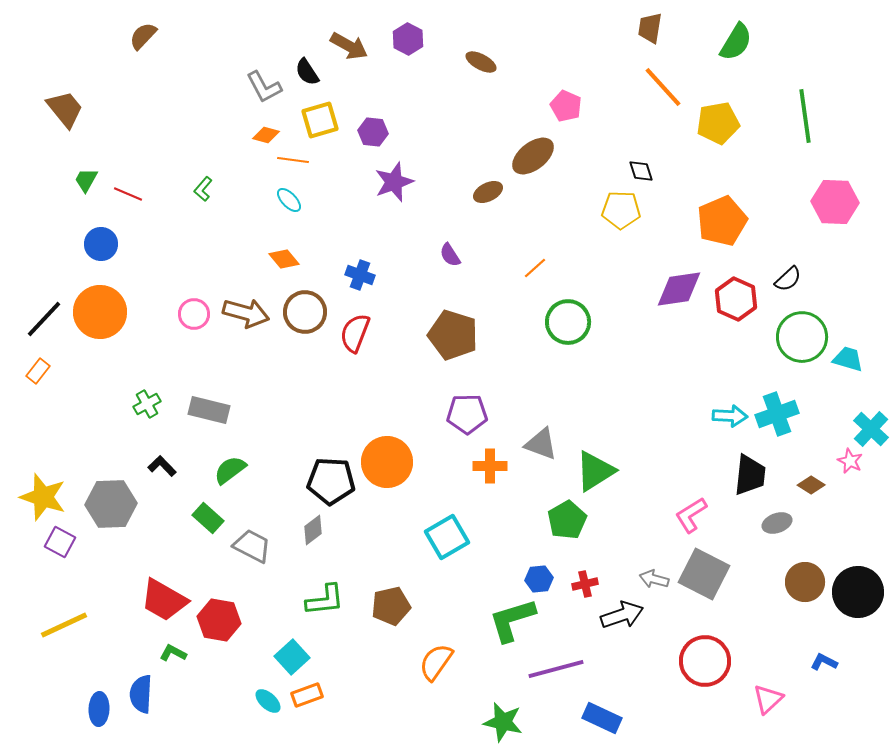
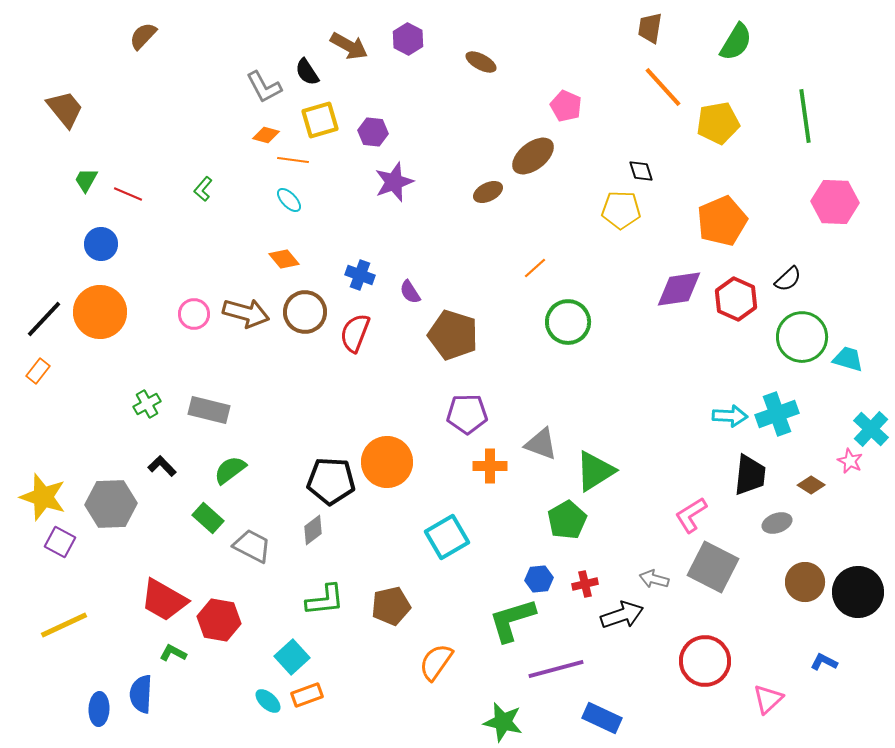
purple semicircle at (450, 255): moved 40 px left, 37 px down
gray square at (704, 574): moved 9 px right, 7 px up
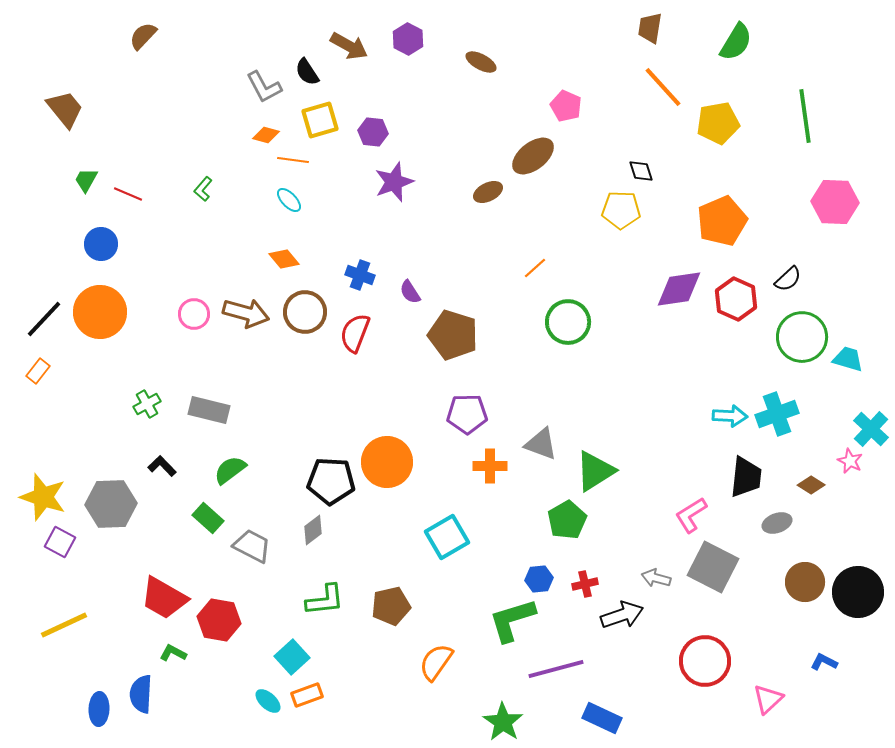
black trapezoid at (750, 475): moved 4 px left, 2 px down
gray arrow at (654, 579): moved 2 px right, 1 px up
red trapezoid at (164, 600): moved 2 px up
green star at (503, 722): rotated 21 degrees clockwise
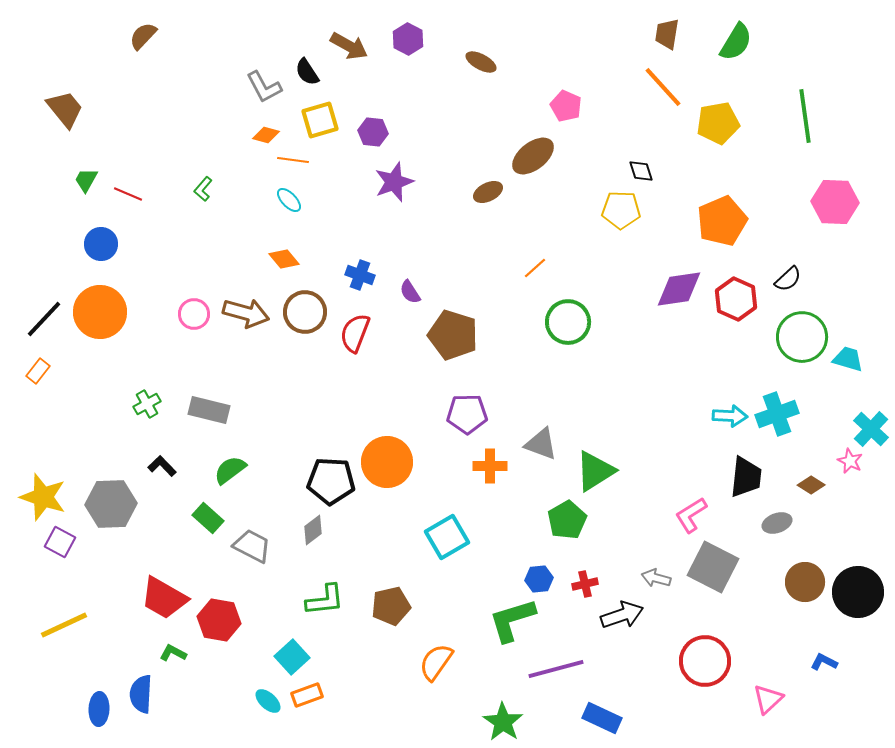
brown trapezoid at (650, 28): moved 17 px right, 6 px down
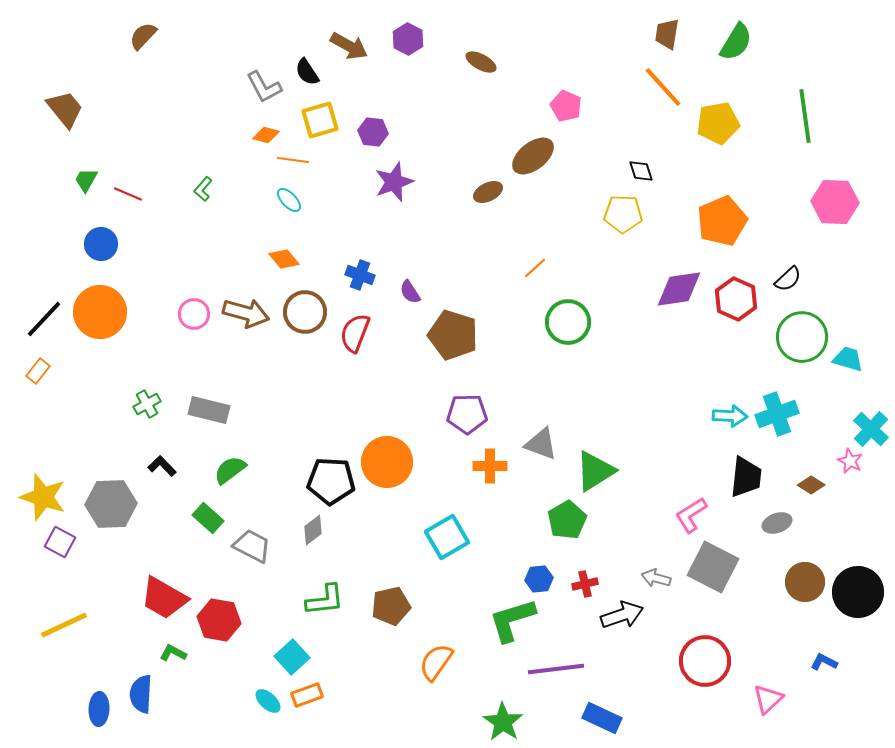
yellow pentagon at (621, 210): moved 2 px right, 4 px down
purple line at (556, 669): rotated 8 degrees clockwise
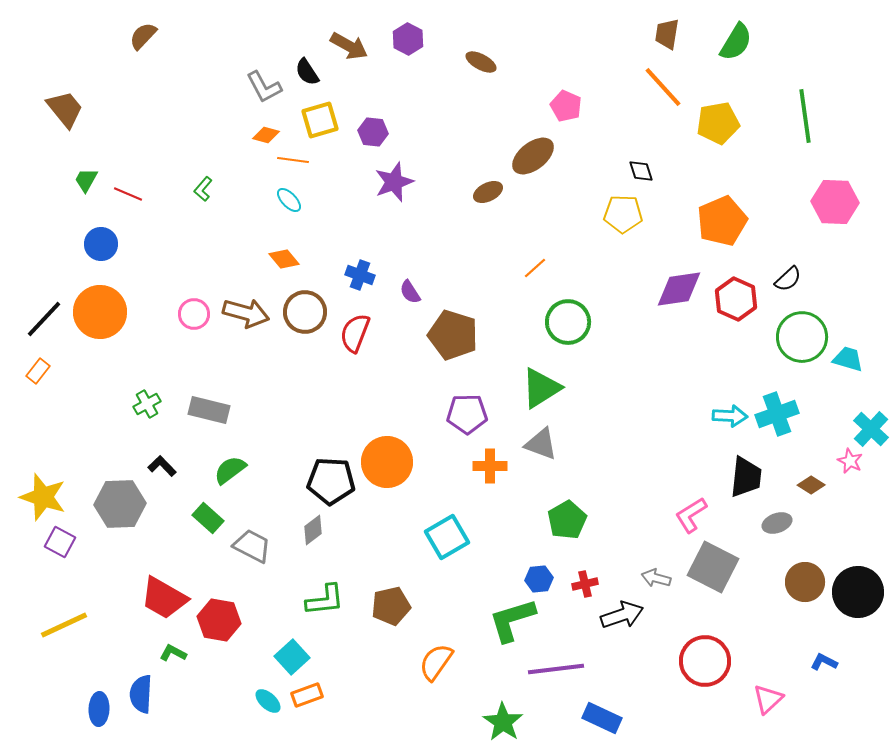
green triangle at (595, 471): moved 54 px left, 83 px up
gray hexagon at (111, 504): moved 9 px right
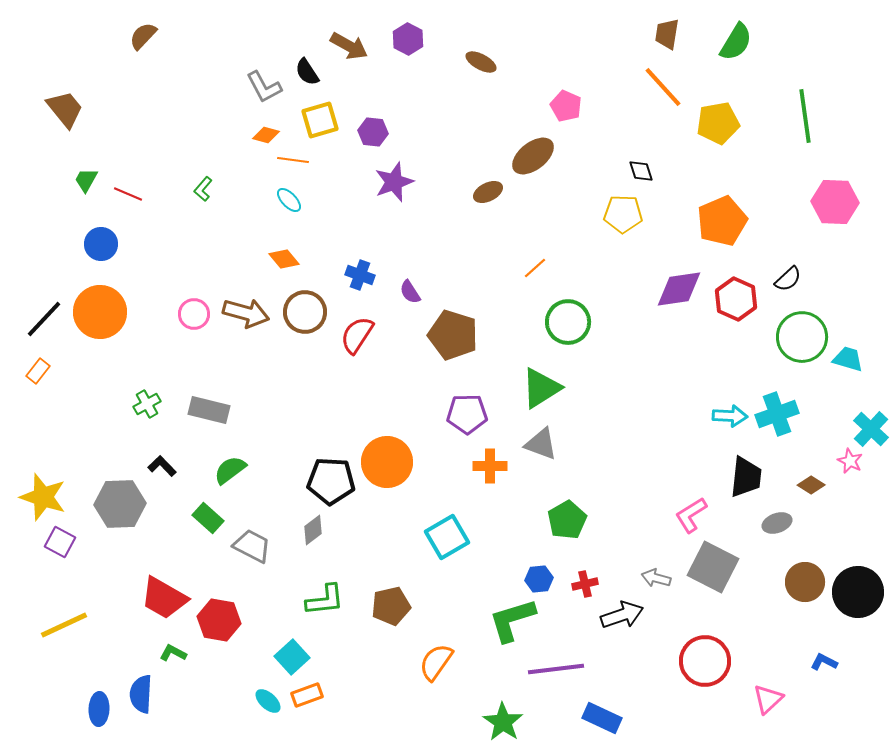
red semicircle at (355, 333): moved 2 px right, 2 px down; rotated 12 degrees clockwise
